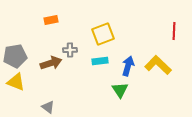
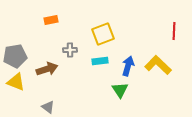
brown arrow: moved 4 px left, 6 px down
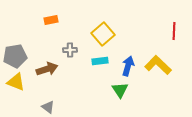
yellow square: rotated 20 degrees counterclockwise
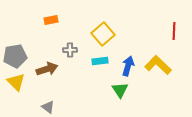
yellow triangle: rotated 24 degrees clockwise
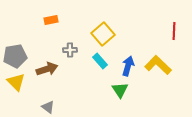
cyan rectangle: rotated 56 degrees clockwise
